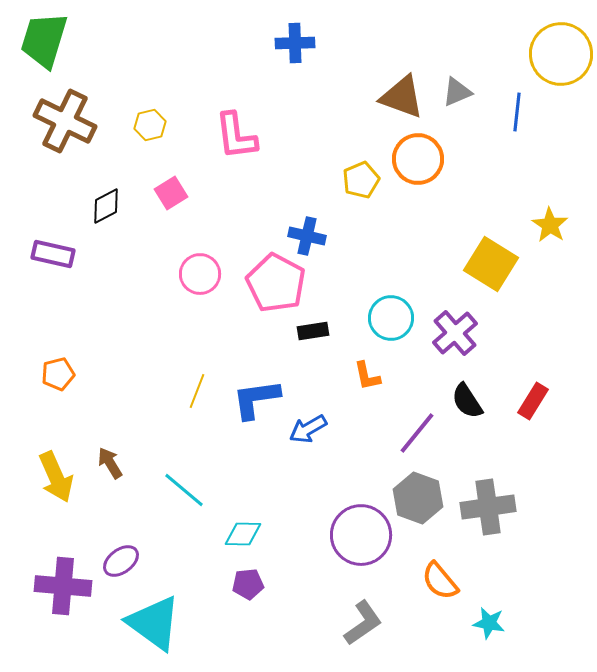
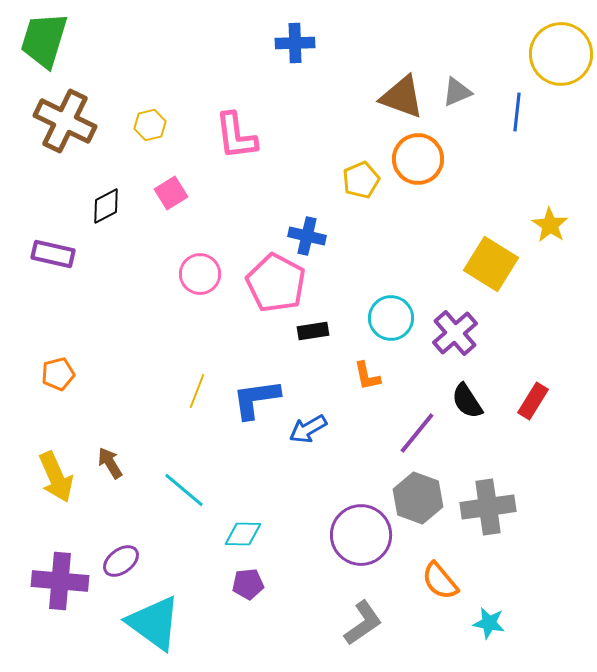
purple cross at (63, 586): moved 3 px left, 5 px up
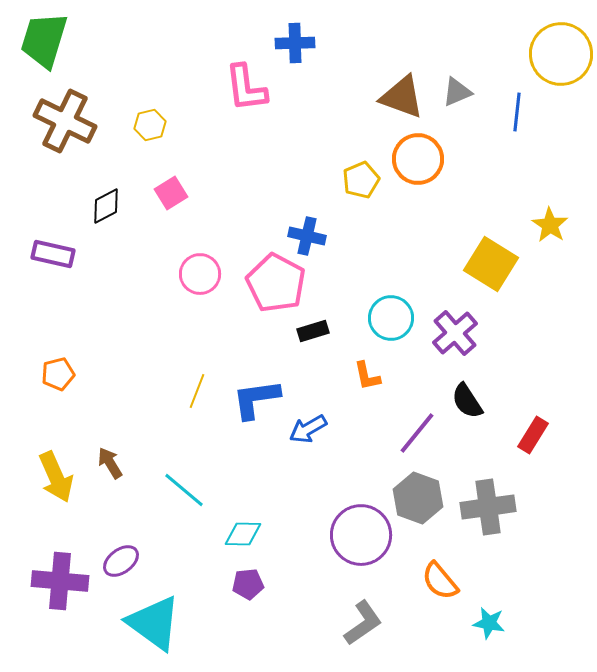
pink L-shape at (236, 136): moved 10 px right, 48 px up
black rectangle at (313, 331): rotated 8 degrees counterclockwise
red rectangle at (533, 401): moved 34 px down
